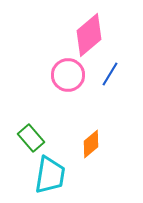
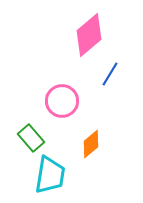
pink circle: moved 6 px left, 26 px down
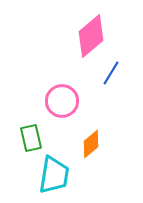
pink diamond: moved 2 px right, 1 px down
blue line: moved 1 px right, 1 px up
green rectangle: rotated 28 degrees clockwise
cyan trapezoid: moved 4 px right
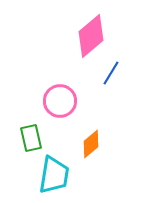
pink circle: moved 2 px left
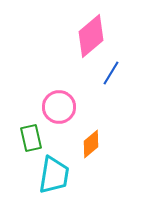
pink circle: moved 1 px left, 6 px down
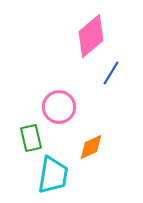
orange diamond: moved 3 px down; rotated 16 degrees clockwise
cyan trapezoid: moved 1 px left
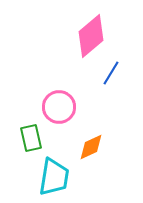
cyan trapezoid: moved 1 px right, 2 px down
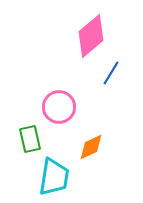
green rectangle: moved 1 px left, 1 px down
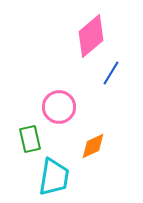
orange diamond: moved 2 px right, 1 px up
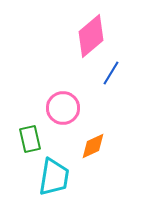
pink circle: moved 4 px right, 1 px down
